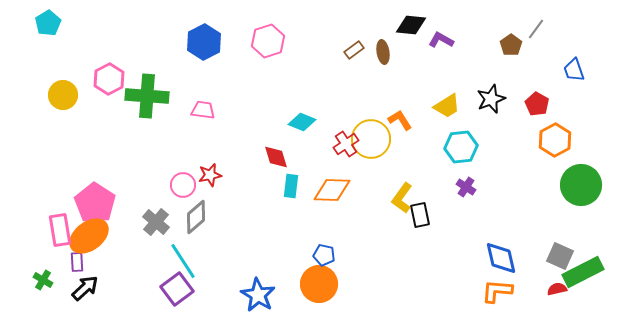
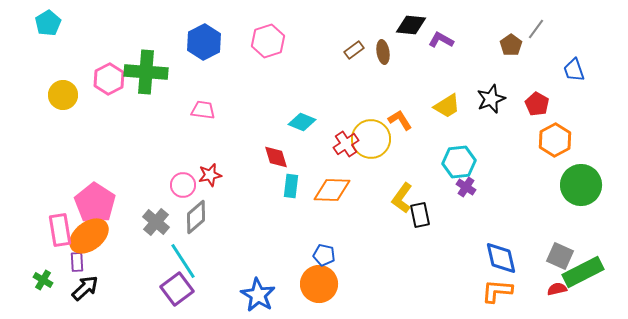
green cross at (147, 96): moved 1 px left, 24 px up
cyan hexagon at (461, 147): moved 2 px left, 15 px down
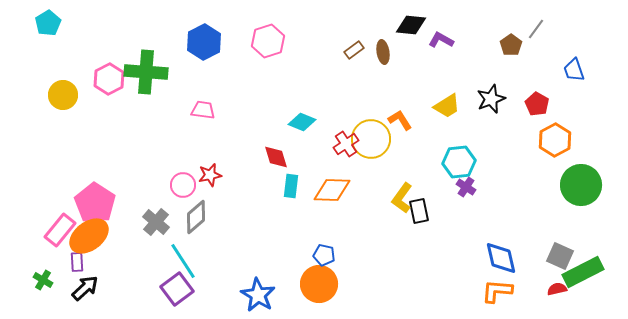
black rectangle at (420, 215): moved 1 px left, 4 px up
pink rectangle at (60, 230): rotated 48 degrees clockwise
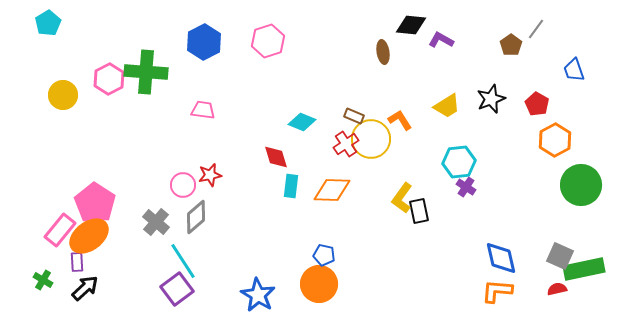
brown rectangle at (354, 50): moved 66 px down; rotated 60 degrees clockwise
green rectangle at (583, 272): moved 1 px right, 3 px up; rotated 15 degrees clockwise
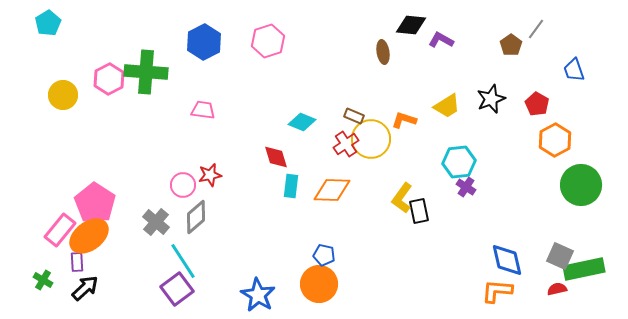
orange L-shape at (400, 120): moved 4 px right; rotated 40 degrees counterclockwise
blue diamond at (501, 258): moved 6 px right, 2 px down
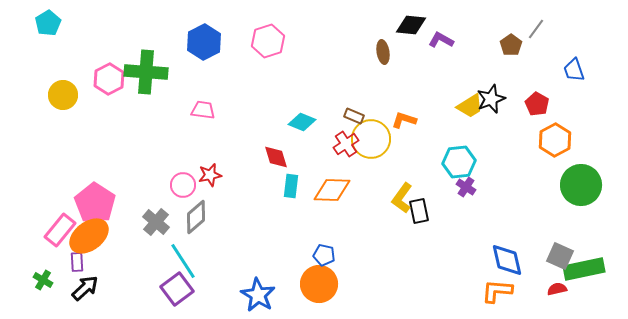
yellow trapezoid at (447, 106): moved 23 px right
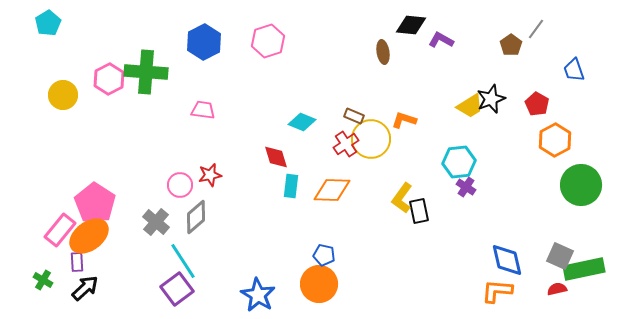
pink circle at (183, 185): moved 3 px left
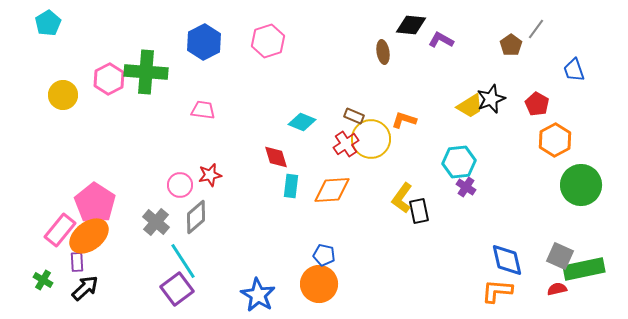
orange diamond at (332, 190): rotated 6 degrees counterclockwise
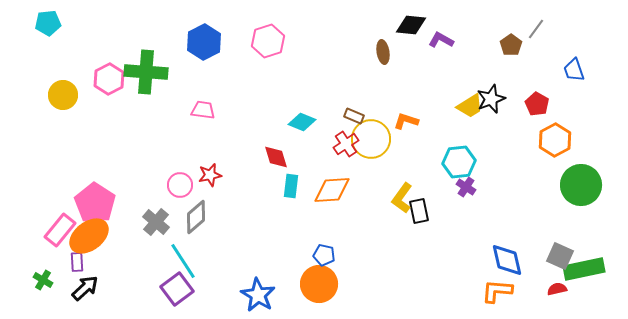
cyan pentagon at (48, 23): rotated 25 degrees clockwise
orange L-shape at (404, 120): moved 2 px right, 1 px down
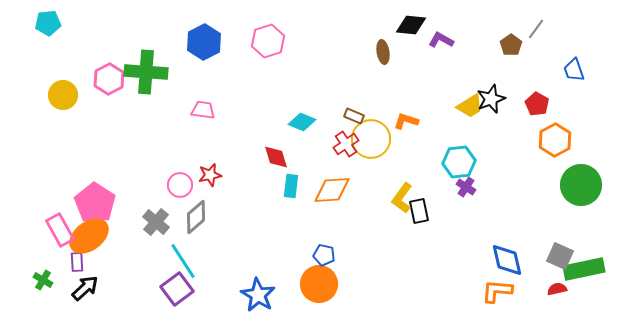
pink rectangle at (60, 230): rotated 68 degrees counterclockwise
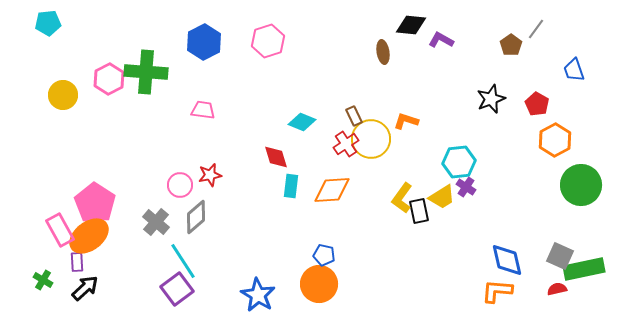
yellow trapezoid at (470, 106): moved 28 px left, 91 px down
brown rectangle at (354, 116): rotated 42 degrees clockwise
